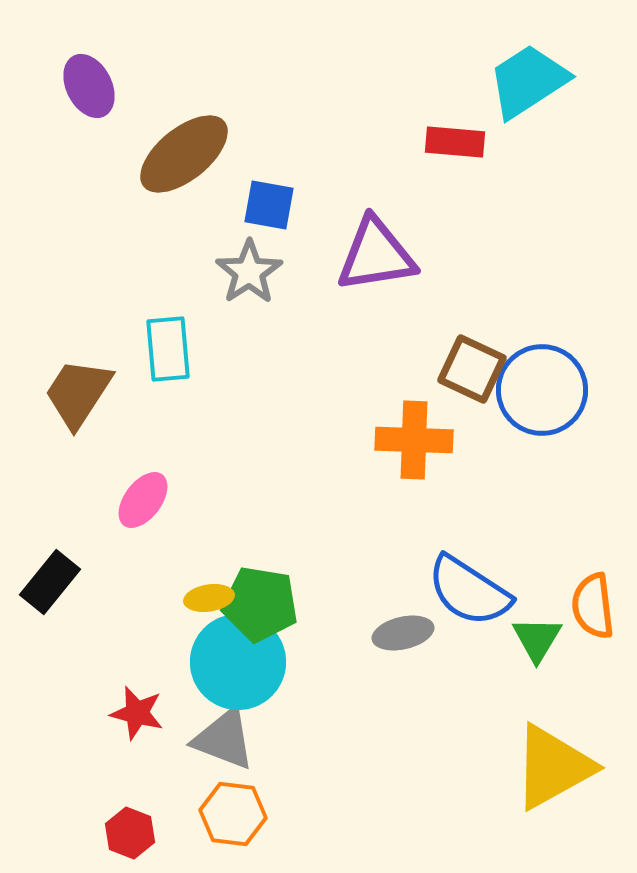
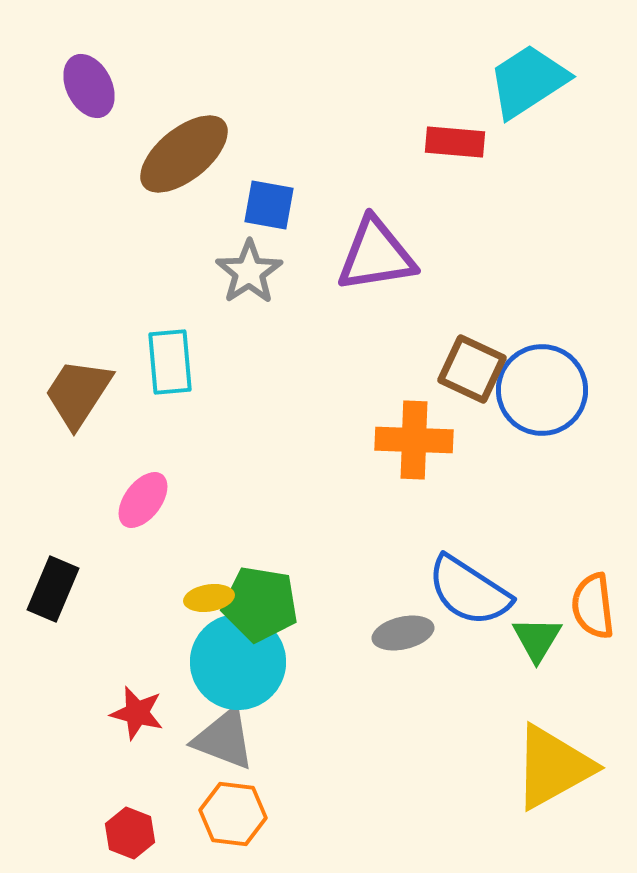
cyan rectangle: moved 2 px right, 13 px down
black rectangle: moved 3 px right, 7 px down; rotated 16 degrees counterclockwise
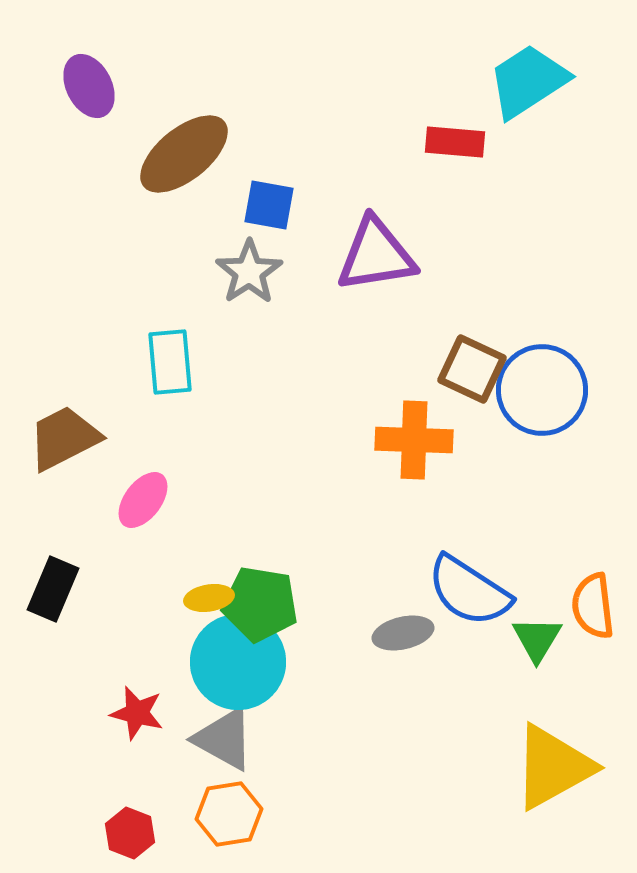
brown trapezoid: moved 14 px left, 45 px down; rotated 30 degrees clockwise
gray triangle: rotated 8 degrees clockwise
orange hexagon: moved 4 px left; rotated 16 degrees counterclockwise
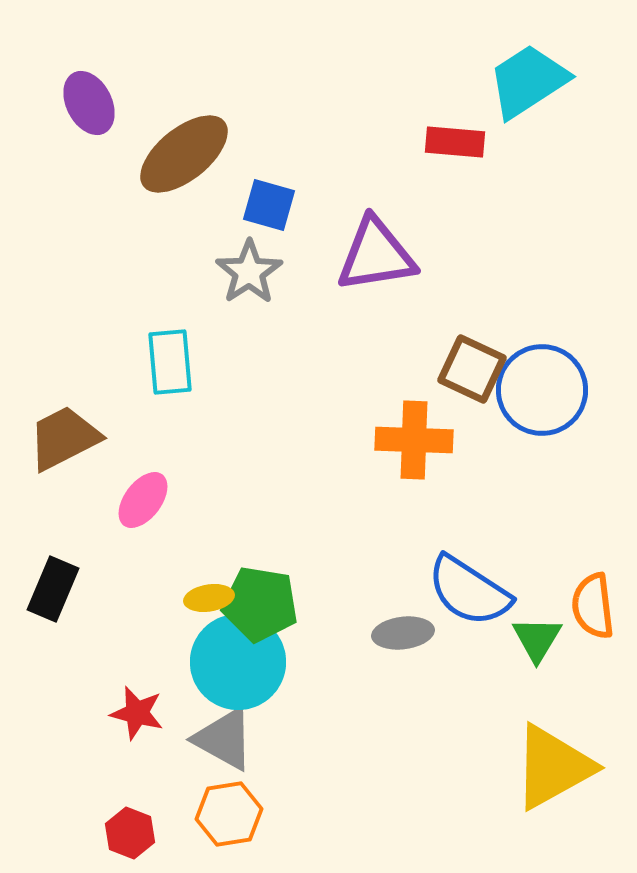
purple ellipse: moved 17 px down
blue square: rotated 6 degrees clockwise
gray ellipse: rotated 6 degrees clockwise
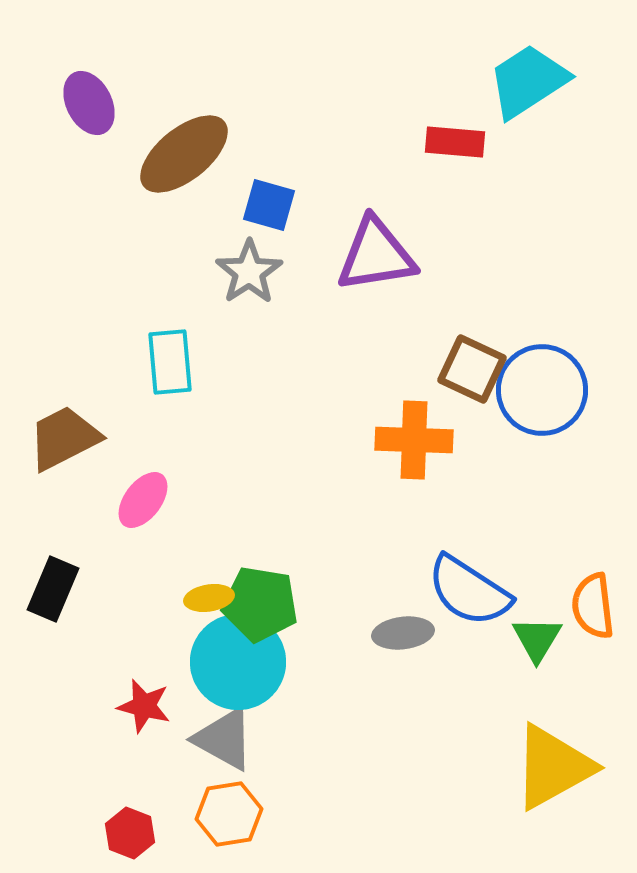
red star: moved 7 px right, 7 px up
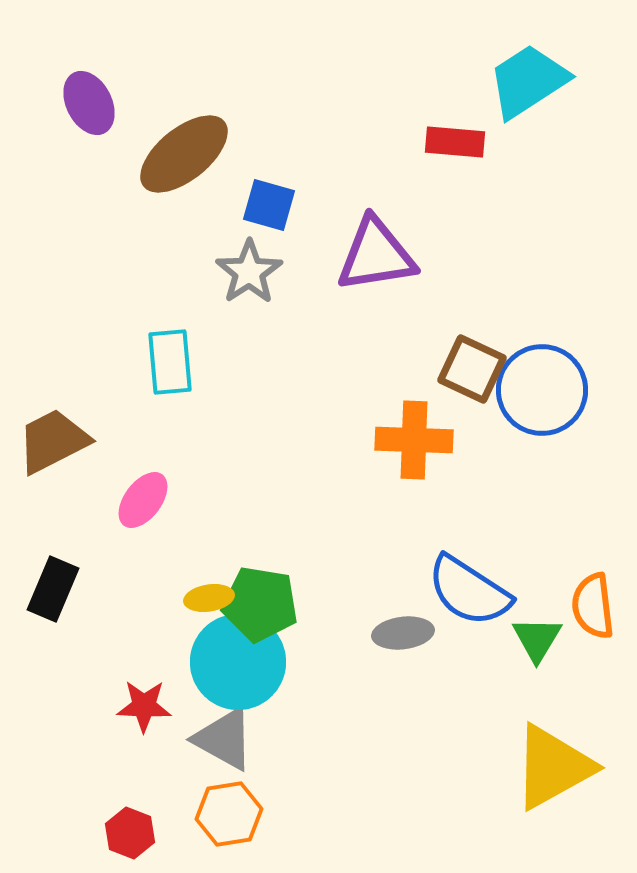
brown trapezoid: moved 11 px left, 3 px down
red star: rotated 12 degrees counterclockwise
